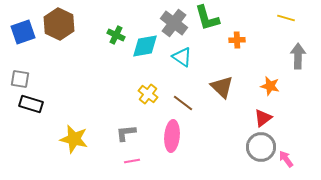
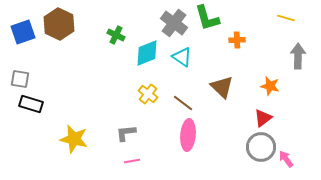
cyan diamond: moved 2 px right, 7 px down; rotated 12 degrees counterclockwise
pink ellipse: moved 16 px right, 1 px up
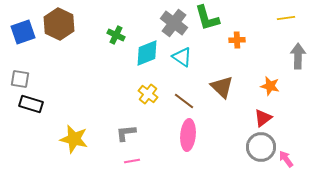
yellow line: rotated 24 degrees counterclockwise
brown line: moved 1 px right, 2 px up
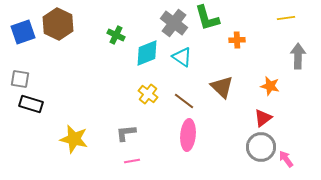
brown hexagon: moved 1 px left
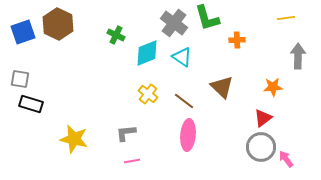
orange star: moved 3 px right, 1 px down; rotated 18 degrees counterclockwise
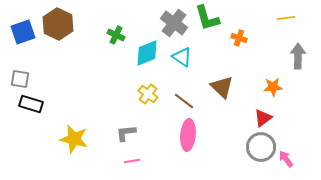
orange cross: moved 2 px right, 2 px up; rotated 21 degrees clockwise
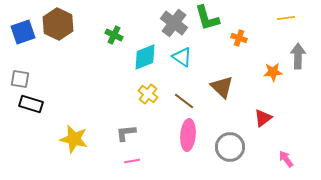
green cross: moved 2 px left
cyan diamond: moved 2 px left, 4 px down
orange star: moved 15 px up
gray circle: moved 31 px left
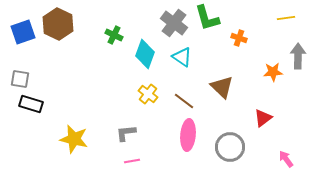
cyan diamond: moved 3 px up; rotated 48 degrees counterclockwise
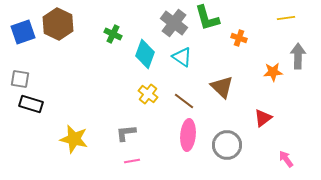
green cross: moved 1 px left, 1 px up
gray circle: moved 3 px left, 2 px up
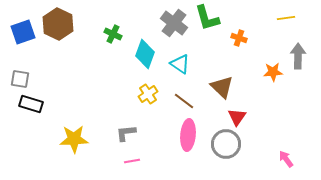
cyan triangle: moved 2 px left, 7 px down
yellow cross: rotated 18 degrees clockwise
red triangle: moved 26 px left, 1 px up; rotated 18 degrees counterclockwise
yellow star: rotated 16 degrees counterclockwise
gray circle: moved 1 px left, 1 px up
